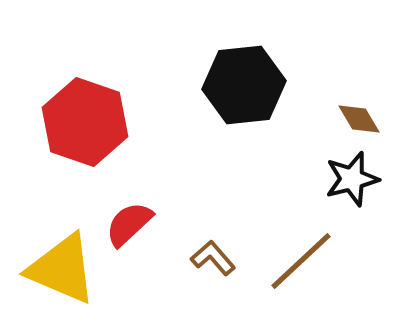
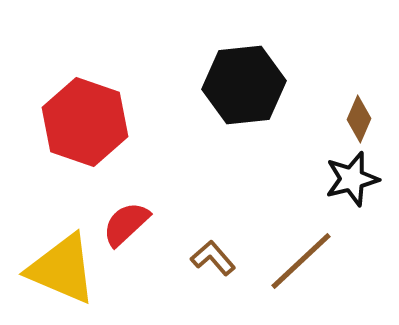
brown diamond: rotated 54 degrees clockwise
red semicircle: moved 3 px left
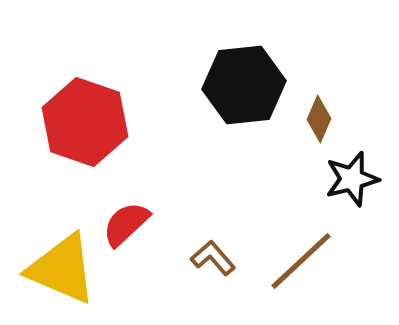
brown diamond: moved 40 px left
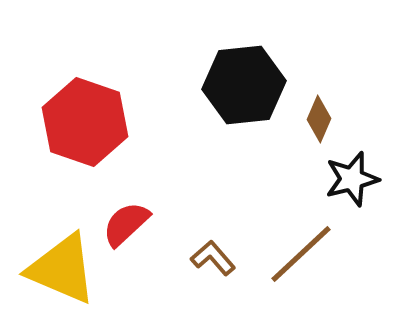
brown line: moved 7 px up
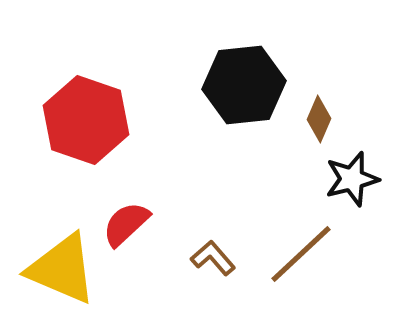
red hexagon: moved 1 px right, 2 px up
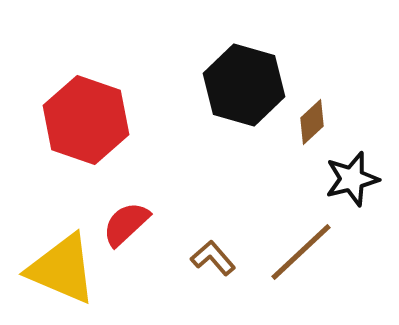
black hexagon: rotated 22 degrees clockwise
brown diamond: moved 7 px left, 3 px down; rotated 24 degrees clockwise
brown line: moved 2 px up
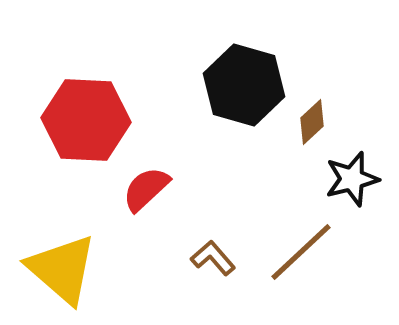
red hexagon: rotated 16 degrees counterclockwise
red semicircle: moved 20 px right, 35 px up
yellow triangle: rotated 18 degrees clockwise
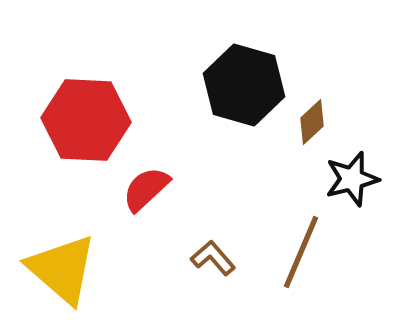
brown line: rotated 24 degrees counterclockwise
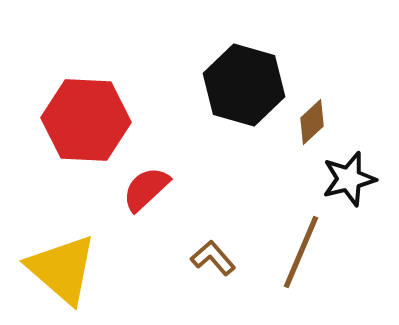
black star: moved 3 px left
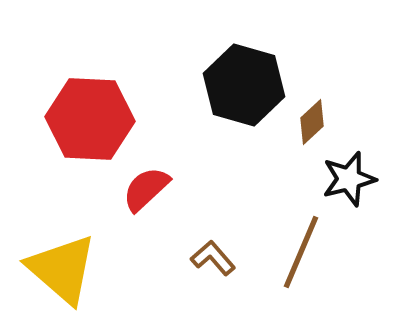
red hexagon: moved 4 px right, 1 px up
